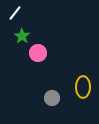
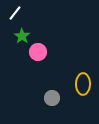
pink circle: moved 1 px up
yellow ellipse: moved 3 px up
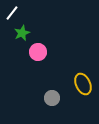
white line: moved 3 px left
green star: moved 3 px up; rotated 14 degrees clockwise
yellow ellipse: rotated 25 degrees counterclockwise
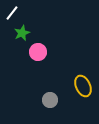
yellow ellipse: moved 2 px down
gray circle: moved 2 px left, 2 px down
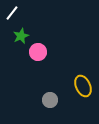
green star: moved 1 px left, 3 px down
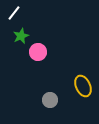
white line: moved 2 px right
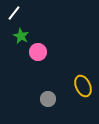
green star: rotated 21 degrees counterclockwise
gray circle: moved 2 px left, 1 px up
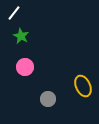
pink circle: moved 13 px left, 15 px down
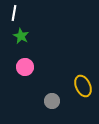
white line: rotated 28 degrees counterclockwise
gray circle: moved 4 px right, 2 px down
